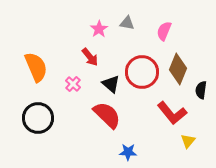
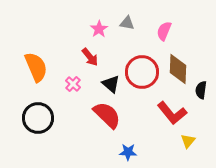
brown diamond: rotated 20 degrees counterclockwise
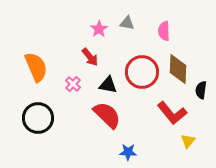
pink semicircle: rotated 24 degrees counterclockwise
black triangle: moved 3 px left, 1 px down; rotated 30 degrees counterclockwise
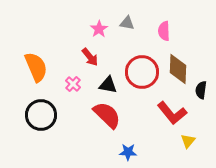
black circle: moved 3 px right, 3 px up
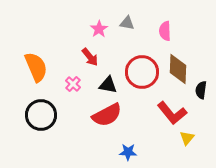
pink semicircle: moved 1 px right
red semicircle: rotated 108 degrees clockwise
yellow triangle: moved 1 px left, 3 px up
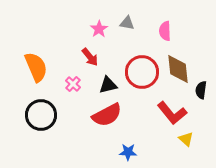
brown diamond: rotated 8 degrees counterclockwise
black triangle: rotated 24 degrees counterclockwise
yellow triangle: moved 1 px left, 1 px down; rotated 28 degrees counterclockwise
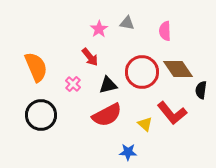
brown diamond: rotated 28 degrees counterclockwise
yellow triangle: moved 41 px left, 15 px up
